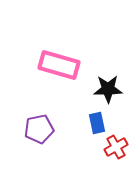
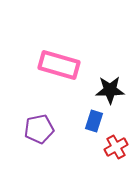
black star: moved 2 px right, 1 px down
blue rectangle: moved 3 px left, 2 px up; rotated 30 degrees clockwise
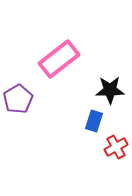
pink rectangle: moved 6 px up; rotated 54 degrees counterclockwise
purple pentagon: moved 21 px left, 30 px up; rotated 20 degrees counterclockwise
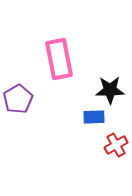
pink rectangle: rotated 63 degrees counterclockwise
blue rectangle: moved 4 px up; rotated 70 degrees clockwise
red cross: moved 2 px up
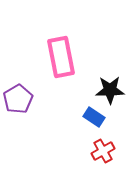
pink rectangle: moved 2 px right, 2 px up
blue rectangle: rotated 35 degrees clockwise
red cross: moved 13 px left, 6 px down
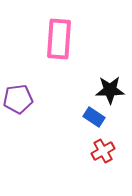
pink rectangle: moved 2 px left, 18 px up; rotated 15 degrees clockwise
purple pentagon: rotated 24 degrees clockwise
